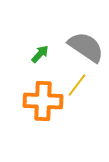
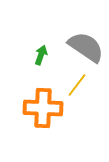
green arrow: moved 1 px right, 1 px down; rotated 24 degrees counterclockwise
orange cross: moved 7 px down
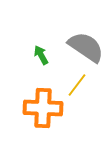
green arrow: rotated 48 degrees counterclockwise
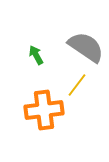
green arrow: moved 5 px left
orange cross: moved 1 px right, 2 px down; rotated 9 degrees counterclockwise
